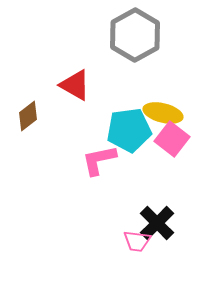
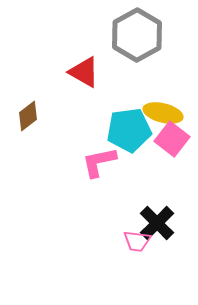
gray hexagon: moved 2 px right
red triangle: moved 9 px right, 13 px up
pink L-shape: moved 2 px down
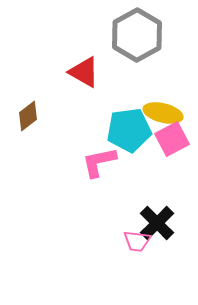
pink square: rotated 24 degrees clockwise
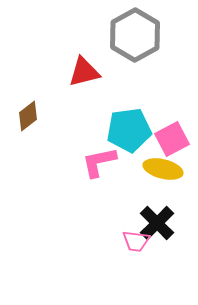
gray hexagon: moved 2 px left
red triangle: rotated 44 degrees counterclockwise
yellow ellipse: moved 56 px down
pink trapezoid: moved 1 px left
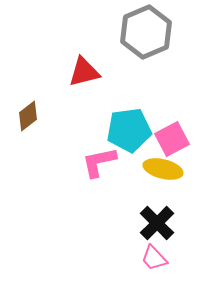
gray hexagon: moved 11 px right, 3 px up; rotated 6 degrees clockwise
pink trapezoid: moved 18 px right, 17 px down; rotated 40 degrees clockwise
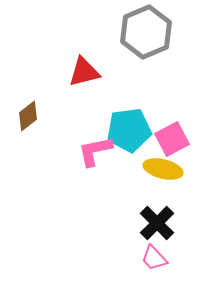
pink L-shape: moved 4 px left, 11 px up
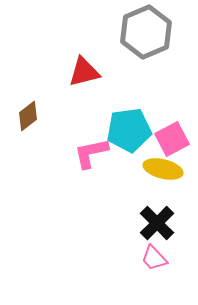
pink L-shape: moved 4 px left, 2 px down
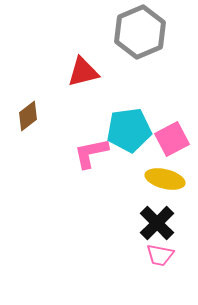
gray hexagon: moved 6 px left
red triangle: moved 1 px left
yellow ellipse: moved 2 px right, 10 px down
pink trapezoid: moved 6 px right, 3 px up; rotated 36 degrees counterclockwise
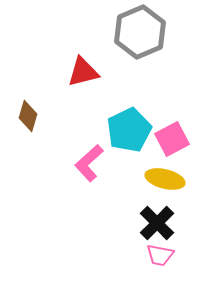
brown diamond: rotated 36 degrees counterclockwise
cyan pentagon: rotated 18 degrees counterclockwise
pink L-shape: moved 2 px left, 10 px down; rotated 30 degrees counterclockwise
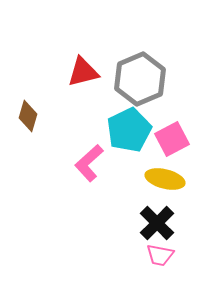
gray hexagon: moved 47 px down
